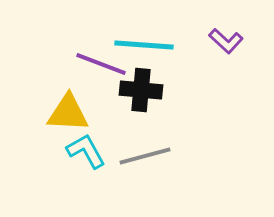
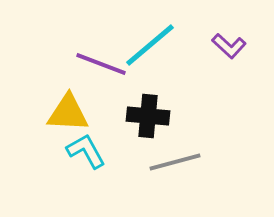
purple L-shape: moved 3 px right, 5 px down
cyan line: moved 6 px right; rotated 44 degrees counterclockwise
black cross: moved 7 px right, 26 px down
gray line: moved 30 px right, 6 px down
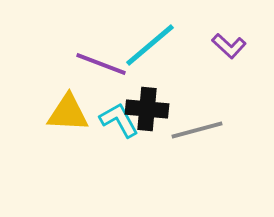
black cross: moved 1 px left, 7 px up
cyan L-shape: moved 33 px right, 31 px up
gray line: moved 22 px right, 32 px up
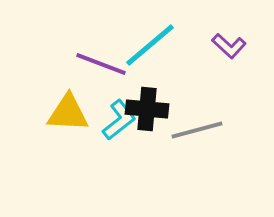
cyan L-shape: rotated 81 degrees clockwise
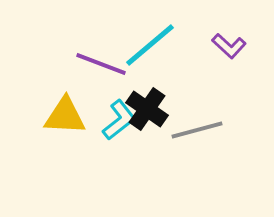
black cross: rotated 30 degrees clockwise
yellow triangle: moved 3 px left, 3 px down
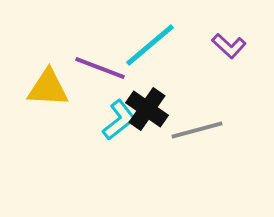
purple line: moved 1 px left, 4 px down
yellow triangle: moved 17 px left, 28 px up
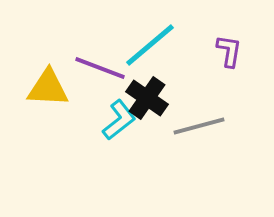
purple L-shape: moved 5 px down; rotated 124 degrees counterclockwise
black cross: moved 11 px up
gray line: moved 2 px right, 4 px up
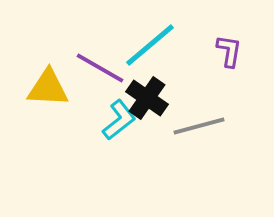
purple line: rotated 9 degrees clockwise
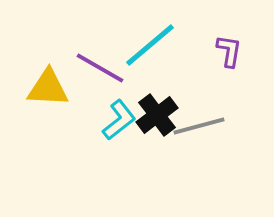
black cross: moved 10 px right, 17 px down; rotated 18 degrees clockwise
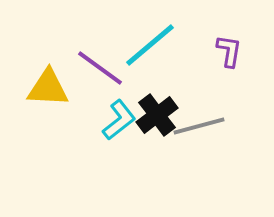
purple line: rotated 6 degrees clockwise
